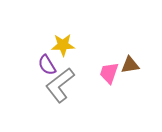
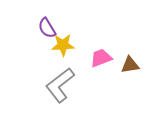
purple semicircle: moved 37 px up
pink trapezoid: moved 8 px left, 15 px up; rotated 50 degrees clockwise
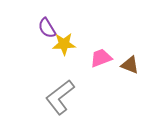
yellow star: moved 1 px right, 1 px up
brown triangle: rotated 30 degrees clockwise
gray L-shape: moved 12 px down
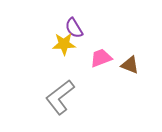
purple semicircle: moved 27 px right
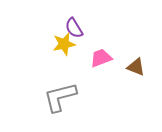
yellow star: rotated 10 degrees counterclockwise
brown triangle: moved 6 px right, 2 px down
gray L-shape: rotated 24 degrees clockwise
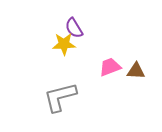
yellow star: rotated 10 degrees clockwise
pink trapezoid: moved 9 px right, 9 px down
brown triangle: moved 4 px down; rotated 18 degrees counterclockwise
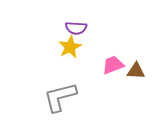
purple semicircle: moved 2 px right; rotated 55 degrees counterclockwise
yellow star: moved 6 px right, 3 px down; rotated 25 degrees counterclockwise
pink trapezoid: moved 3 px right, 2 px up
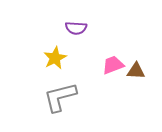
yellow star: moved 15 px left, 11 px down
